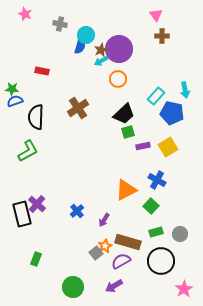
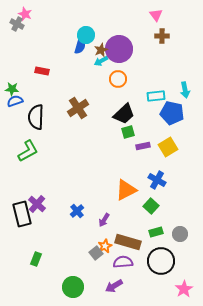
gray cross at (60, 24): moved 43 px left; rotated 16 degrees clockwise
cyan rectangle at (156, 96): rotated 42 degrees clockwise
purple semicircle at (121, 261): moved 2 px right, 1 px down; rotated 24 degrees clockwise
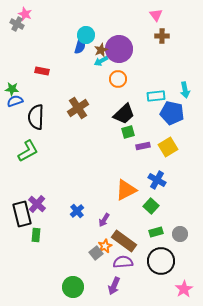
brown rectangle at (128, 242): moved 4 px left, 1 px up; rotated 20 degrees clockwise
green rectangle at (36, 259): moved 24 px up; rotated 16 degrees counterclockwise
purple arrow at (114, 286): rotated 36 degrees counterclockwise
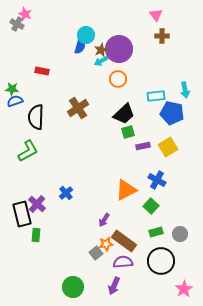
blue cross at (77, 211): moved 11 px left, 18 px up
orange star at (105, 246): moved 1 px right, 2 px up; rotated 16 degrees clockwise
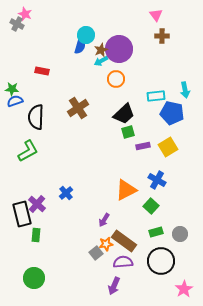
orange circle at (118, 79): moved 2 px left
green circle at (73, 287): moved 39 px left, 9 px up
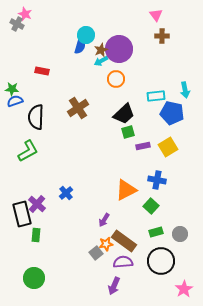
blue cross at (157, 180): rotated 18 degrees counterclockwise
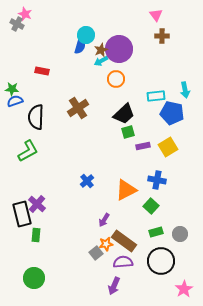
blue cross at (66, 193): moved 21 px right, 12 px up
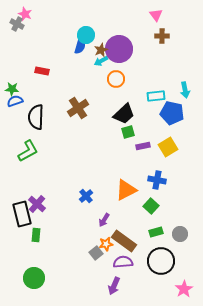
blue cross at (87, 181): moved 1 px left, 15 px down
